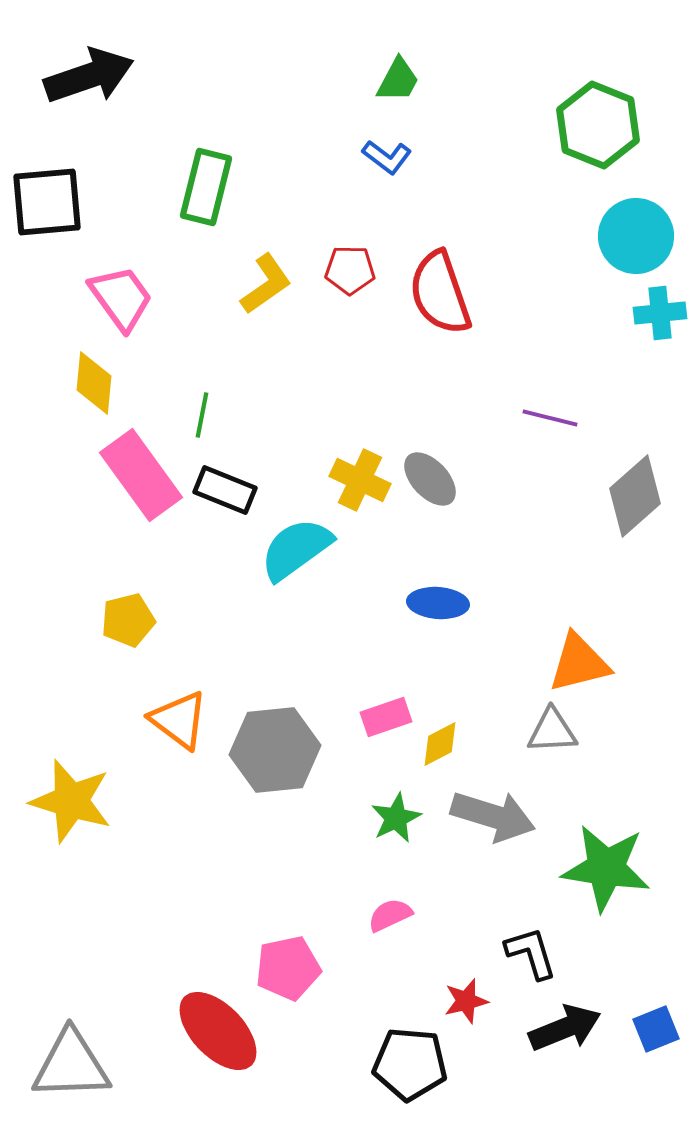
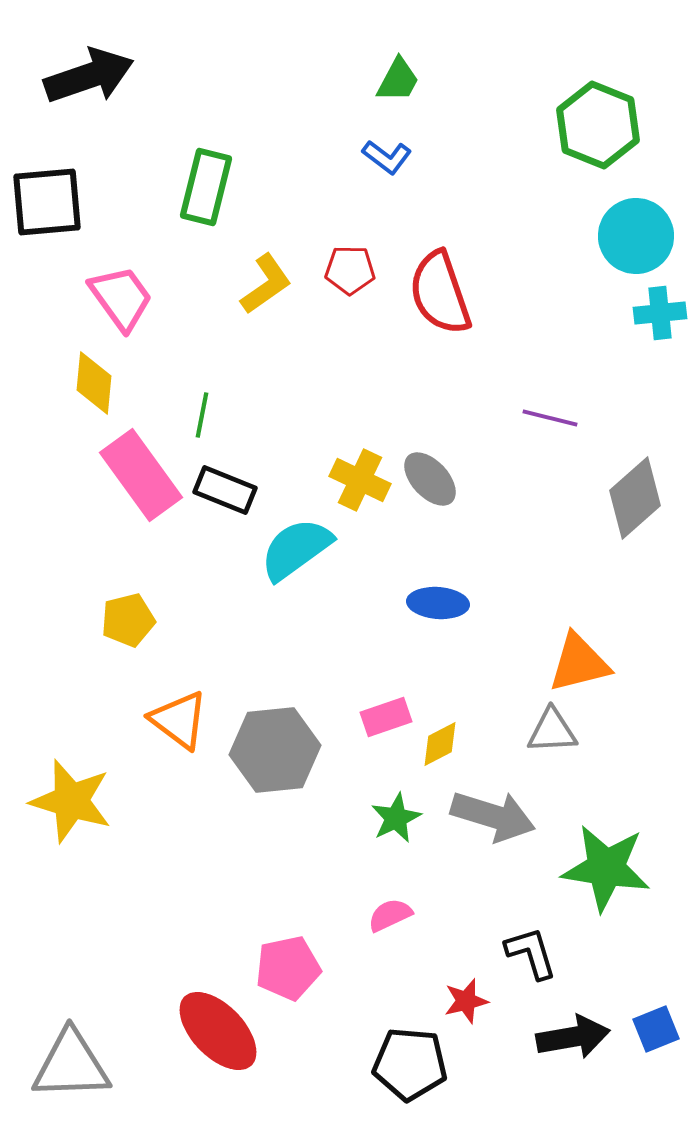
gray diamond at (635, 496): moved 2 px down
black arrow at (565, 1028): moved 8 px right, 9 px down; rotated 12 degrees clockwise
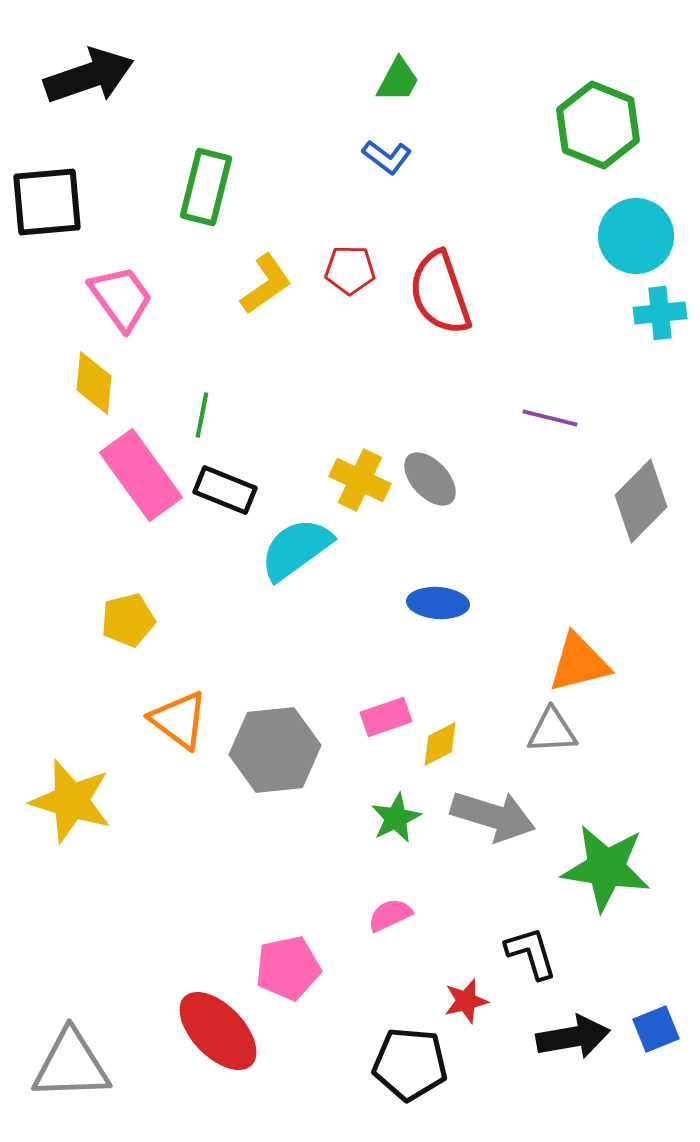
gray diamond at (635, 498): moved 6 px right, 3 px down; rotated 4 degrees counterclockwise
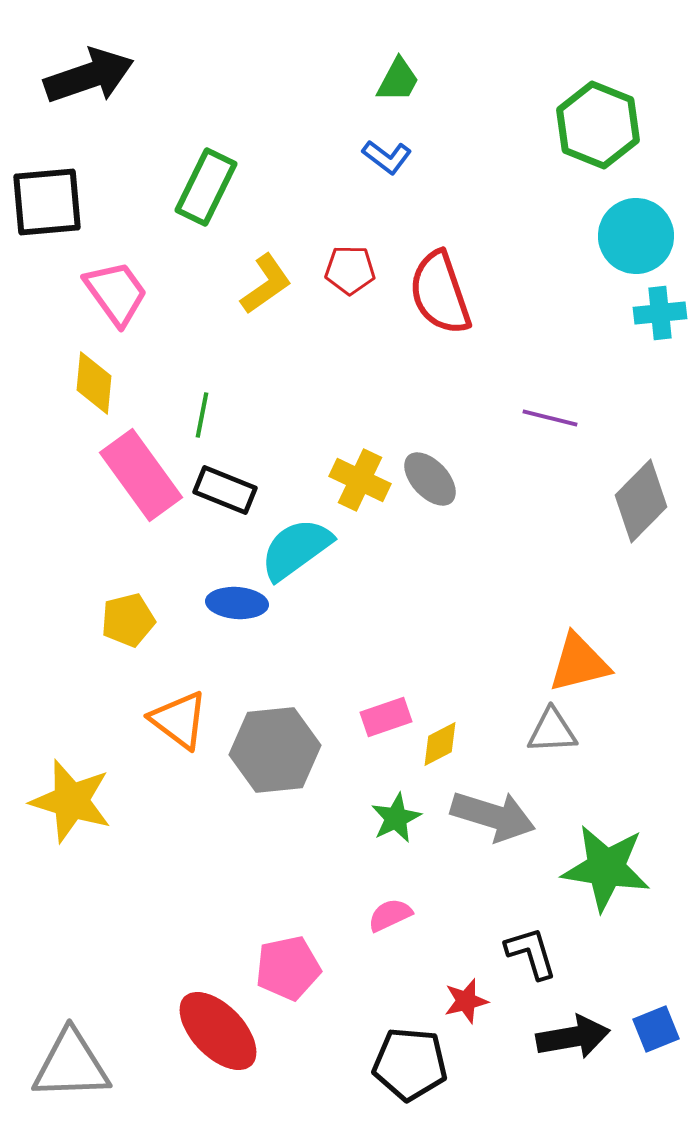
green rectangle at (206, 187): rotated 12 degrees clockwise
pink trapezoid at (121, 298): moved 5 px left, 5 px up
blue ellipse at (438, 603): moved 201 px left
